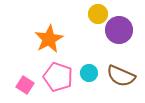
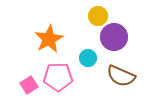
yellow circle: moved 2 px down
purple circle: moved 5 px left, 7 px down
cyan circle: moved 1 px left, 15 px up
pink pentagon: rotated 20 degrees counterclockwise
pink square: moved 4 px right; rotated 24 degrees clockwise
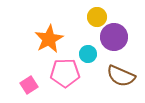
yellow circle: moved 1 px left, 1 px down
cyan circle: moved 4 px up
pink pentagon: moved 7 px right, 4 px up
